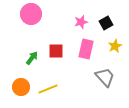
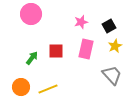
black square: moved 3 px right, 3 px down
gray trapezoid: moved 7 px right, 2 px up
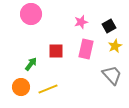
green arrow: moved 1 px left, 6 px down
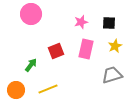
black square: moved 3 px up; rotated 32 degrees clockwise
red square: rotated 21 degrees counterclockwise
green arrow: moved 1 px down
gray trapezoid: rotated 65 degrees counterclockwise
orange circle: moved 5 px left, 3 px down
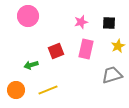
pink circle: moved 3 px left, 2 px down
yellow star: moved 3 px right
green arrow: rotated 144 degrees counterclockwise
yellow line: moved 1 px down
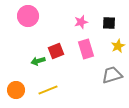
pink rectangle: rotated 30 degrees counterclockwise
green arrow: moved 7 px right, 4 px up
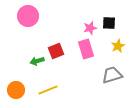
pink star: moved 9 px right, 6 px down
green arrow: moved 1 px left
